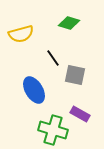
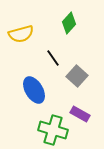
green diamond: rotated 65 degrees counterclockwise
gray square: moved 2 px right, 1 px down; rotated 30 degrees clockwise
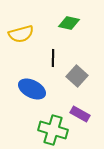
green diamond: rotated 60 degrees clockwise
black line: rotated 36 degrees clockwise
blue ellipse: moved 2 px left, 1 px up; rotated 32 degrees counterclockwise
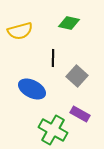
yellow semicircle: moved 1 px left, 3 px up
green cross: rotated 12 degrees clockwise
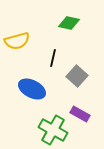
yellow semicircle: moved 3 px left, 10 px down
black line: rotated 12 degrees clockwise
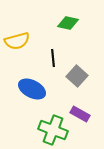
green diamond: moved 1 px left
black line: rotated 18 degrees counterclockwise
green cross: rotated 8 degrees counterclockwise
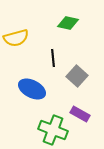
yellow semicircle: moved 1 px left, 3 px up
